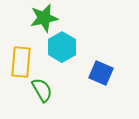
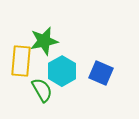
green star: moved 23 px down
cyan hexagon: moved 24 px down
yellow rectangle: moved 1 px up
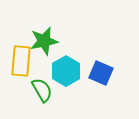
cyan hexagon: moved 4 px right
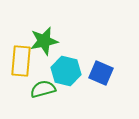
cyan hexagon: rotated 16 degrees counterclockwise
green semicircle: moved 1 px right, 1 px up; rotated 75 degrees counterclockwise
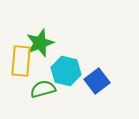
green star: moved 4 px left, 2 px down; rotated 8 degrees counterclockwise
blue square: moved 4 px left, 8 px down; rotated 30 degrees clockwise
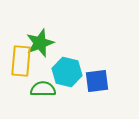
cyan hexagon: moved 1 px right, 1 px down
blue square: rotated 30 degrees clockwise
green semicircle: rotated 15 degrees clockwise
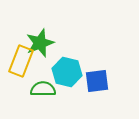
yellow rectangle: rotated 16 degrees clockwise
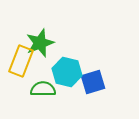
blue square: moved 4 px left, 1 px down; rotated 10 degrees counterclockwise
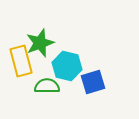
yellow rectangle: rotated 36 degrees counterclockwise
cyan hexagon: moved 6 px up
green semicircle: moved 4 px right, 3 px up
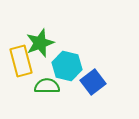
blue square: rotated 20 degrees counterclockwise
